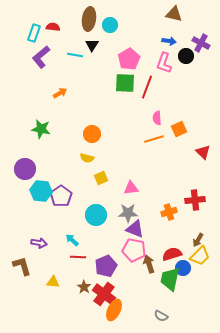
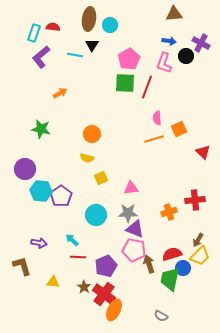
brown triangle at (174, 14): rotated 18 degrees counterclockwise
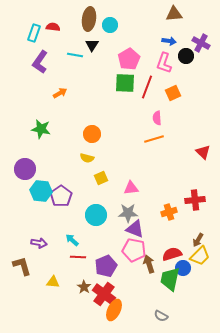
purple L-shape at (41, 57): moved 1 px left, 5 px down; rotated 15 degrees counterclockwise
orange square at (179, 129): moved 6 px left, 36 px up
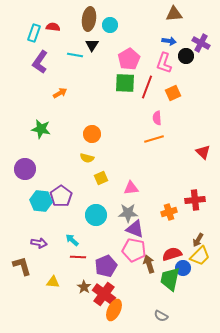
cyan hexagon at (41, 191): moved 10 px down
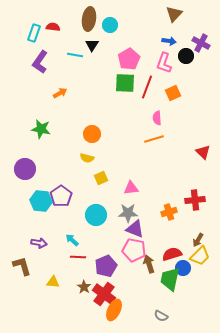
brown triangle at (174, 14): rotated 42 degrees counterclockwise
